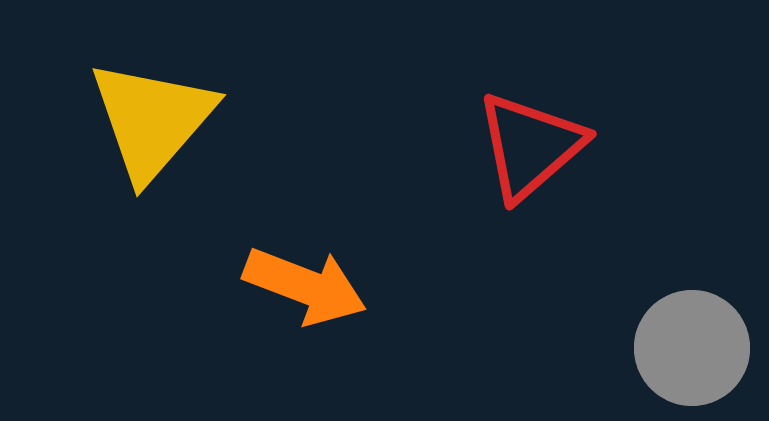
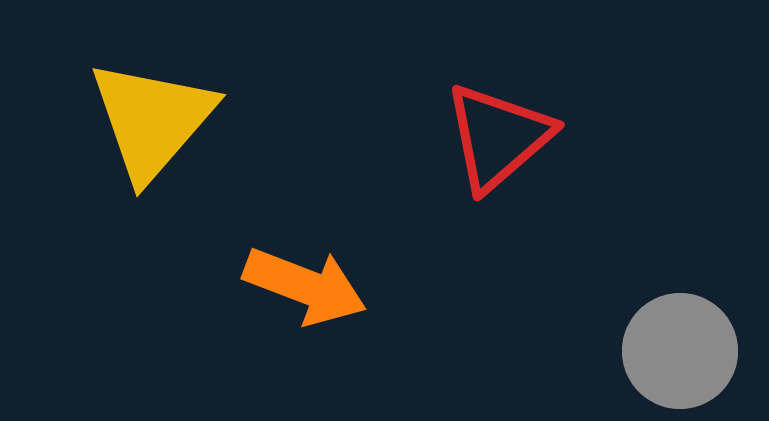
red triangle: moved 32 px left, 9 px up
gray circle: moved 12 px left, 3 px down
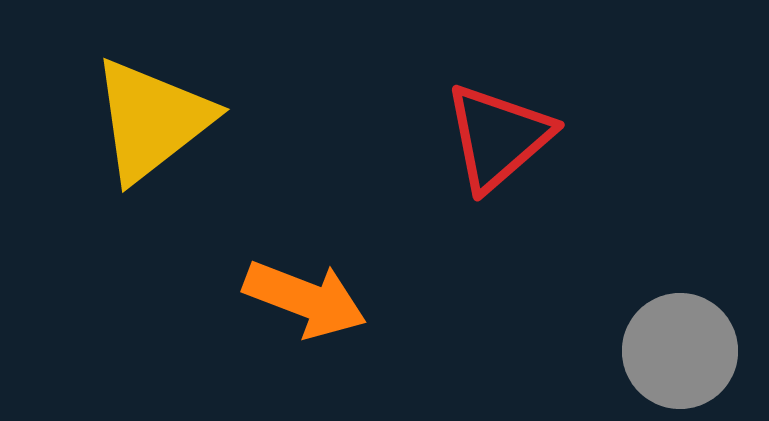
yellow triangle: rotated 11 degrees clockwise
orange arrow: moved 13 px down
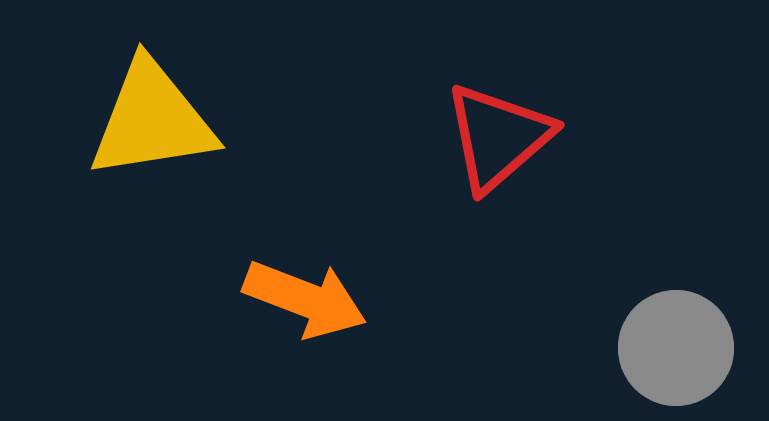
yellow triangle: rotated 29 degrees clockwise
gray circle: moved 4 px left, 3 px up
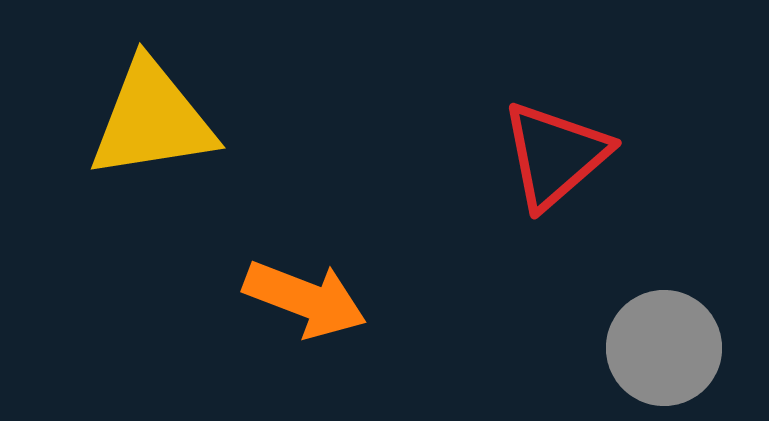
red triangle: moved 57 px right, 18 px down
gray circle: moved 12 px left
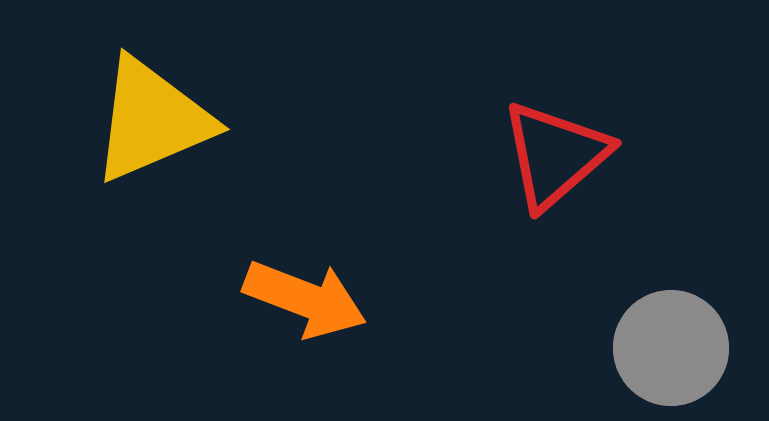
yellow triangle: rotated 14 degrees counterclockwise
gray circle: moved 7 px right
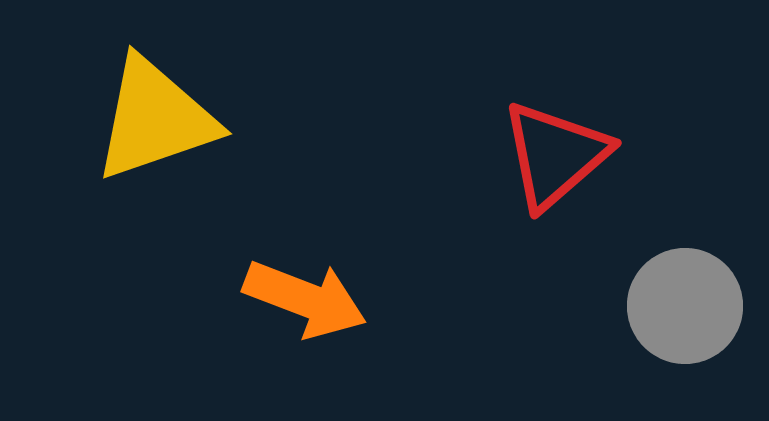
yellow triangle: moved 3 px right, 1 px up; rotated 4 degrees clockwise
gray circle: moved 14 px right, 42 px up
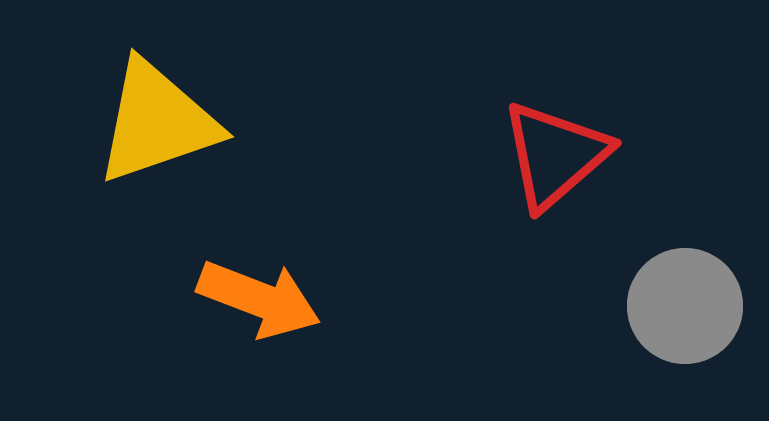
yellow triangle: moved 2 px right, 3 px down
orange arrow: moved 46 px left
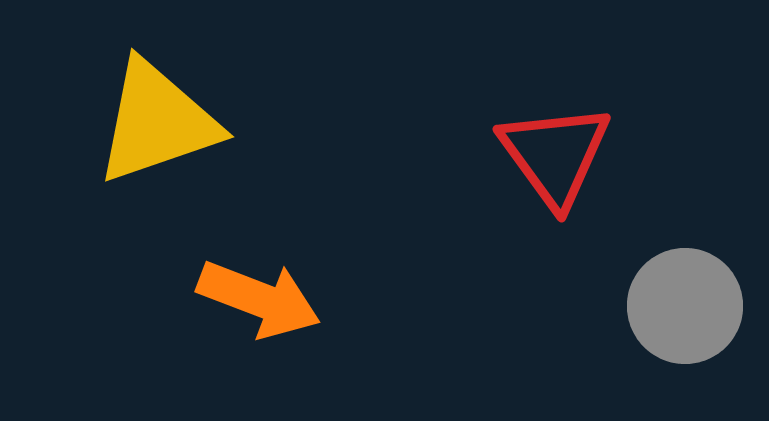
red triangle: rotated 25 degrees counterclockwise
